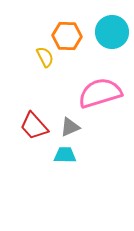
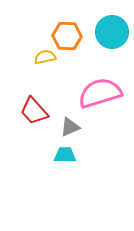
yellow semicircle: rotated 75 degrees counterclockwise
red trapezoid: moved 15 px up
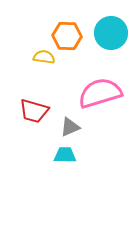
cyan circle: moved 1 px left, 1 px down
yellow semicircle: moved 1 px left; rotated 20 degrees clockwise
red trapezoid: rotated 32 degrees counterclockwise
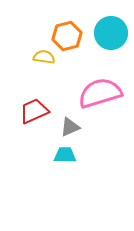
orange hexagon: rotated 16 degrees counterclockwise
red trapezoid: rotated 140 degrees clockwise
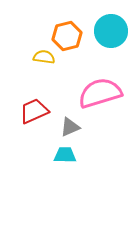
cyan circle: moved 2 px up
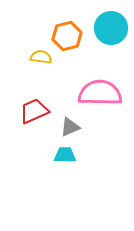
cyan circle: moved 3 px up
yellow semicircle: moved 3 px left
pink semicircle: rotated 18 degrees clockwise
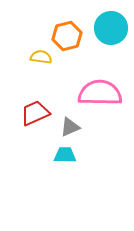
red trapezoid: moved 1 px right, 2 px down
